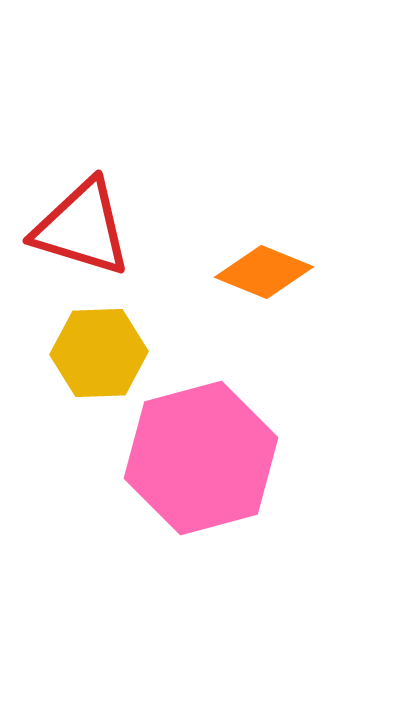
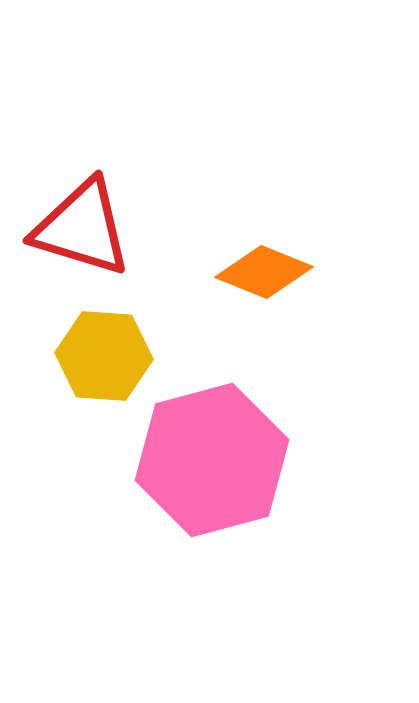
yellow hexagon: moved 5 px right, 3 px down; rotated 6 degrees clockwise
pink hexagon: moved 11 px right, 2 px down
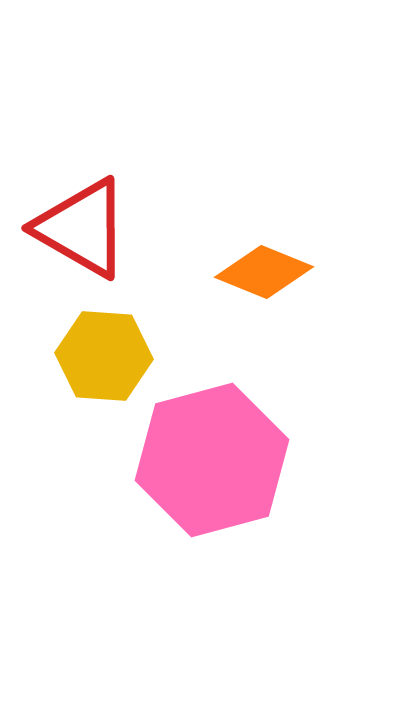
red triangle: rotated 13 degrees clockwise
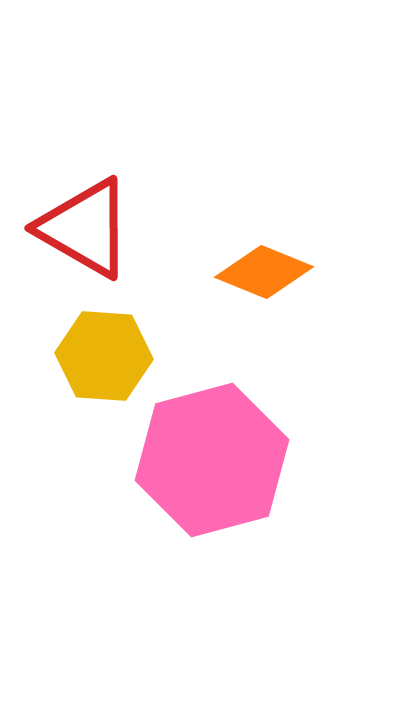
red triangle: moved 3 px right
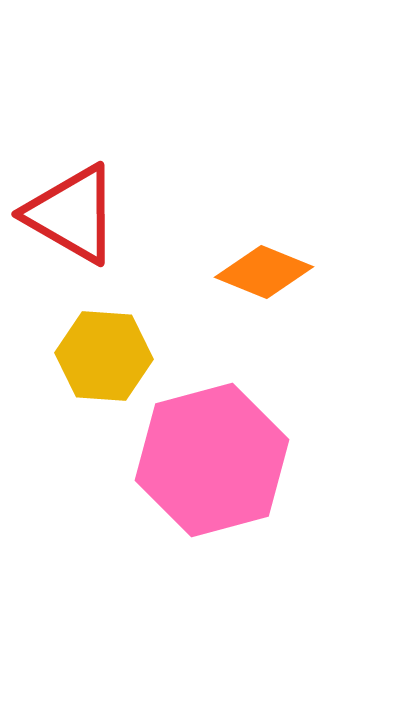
red triangle: moved 13 px left, 14 px up
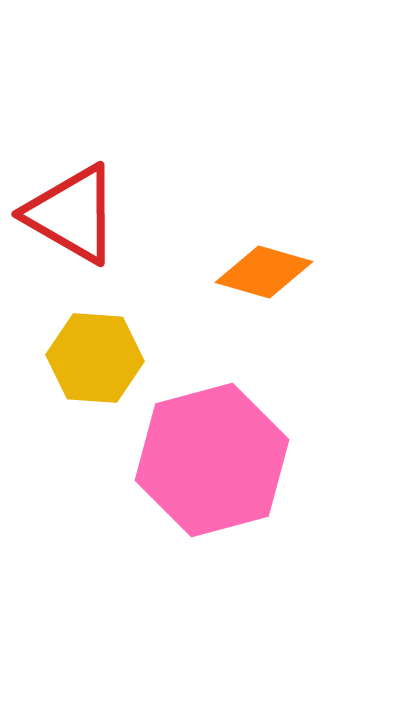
orange diamond: rotated 6 degrees counterclockwise
yellow hexagon: moved 9 px left, 2 px down
